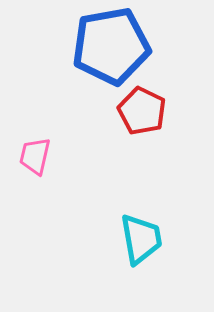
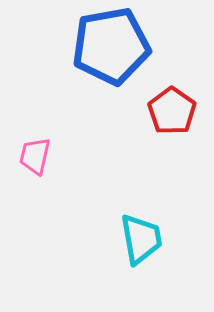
red pentagon: moved 30 px right; rotated 9 degrees clockwise
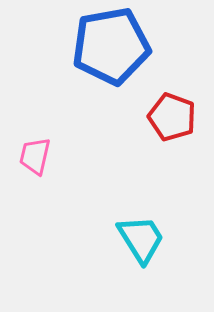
red pentagon: moved 6 px down; rotated 15 degrees counterclockwise
cyan trapezoid: rotated 22 degrees counterclockwise
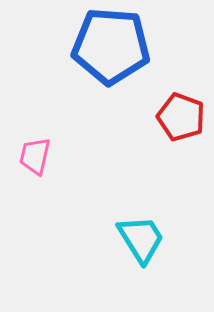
blue pentagon: rotated 14 degrees clockwise
red pentagon: moved 9 px right
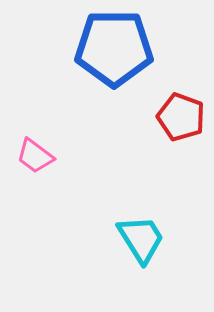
blue pentagon: moved 3 px right, 2 px down; rotated 4 degrees counterclockwise
pink trapezoid: rotated 66 degrees counterclockwise
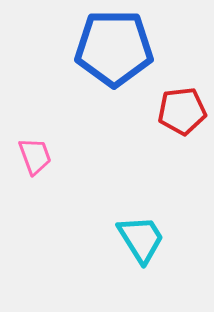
red pentagon: moved 1 px right, 6 px up; rotated 27 degrees counterclockwise
pink trapezoid: rotated 147 degrees counterclockwise
